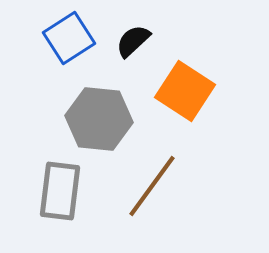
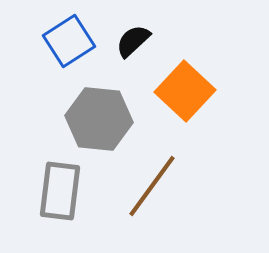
blue square: moved 3 px down
orange square: rotated 10 degrees clockwise
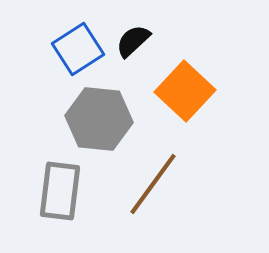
blue square: moved 9 px right, 8 px down
brown line: moved 1 px right, 2 px up
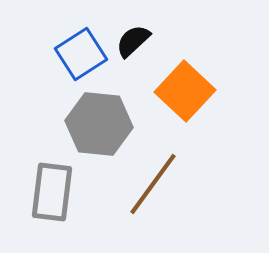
blue square: moved 3 px right, 5 px down
gray hexagon: moved 5 px down
gray rectangle: moved 8 px left, 1 px down
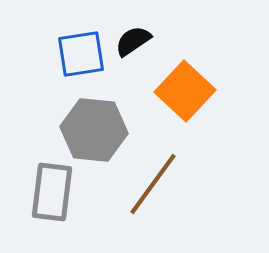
black semicircle: rotated 9 degrees clockwise
blue square: rotated 24 degrees clockwise
gray hexagon: moved 5 px left, 6 px down
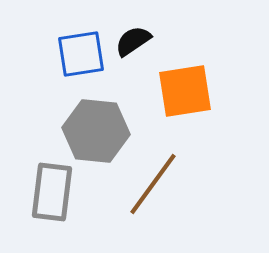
orange square: rotated 38 degrees clockwise
gray hexagon: moved 2 px right, 1 px down
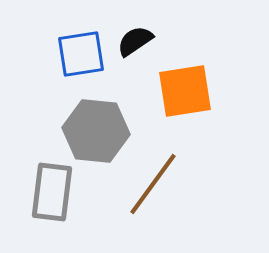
black semicircle: moved 2 px right
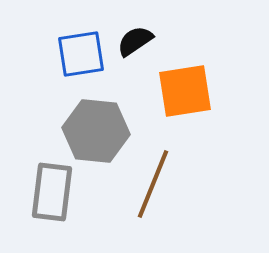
brown line: rotated 14 degrees counterclockwise
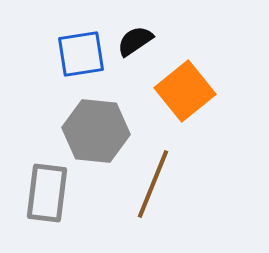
orange square: rotated 30 degrees counterclockwise
gray rectangle: moved 5 px left, 1 px down
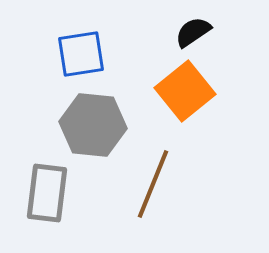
black semicircle: moved 58 px right, 9 px up
gray hexagon: moved 3 px left, 6 px up
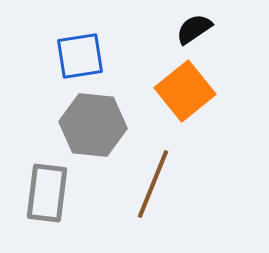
black semicircle: moved 1 px right, 3 px up
blue square: moved 1 px left, 2 px down
